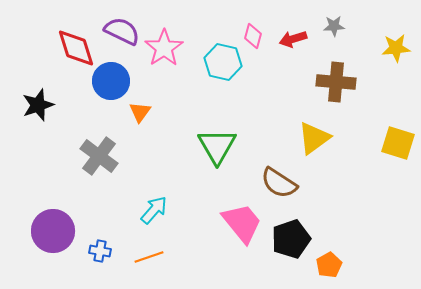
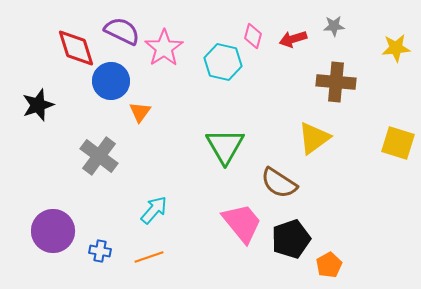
green triangle: moved 8 px right
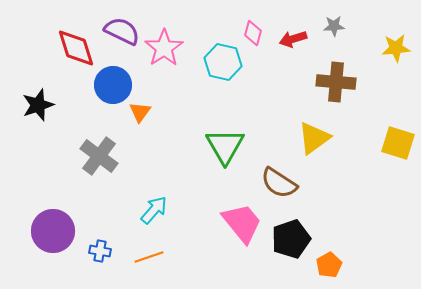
pink diamond: moved 3 px up
blue circle: moved 2 px right, 4 px down
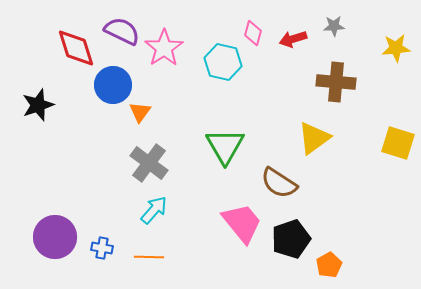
gray cross: moved 50 px right, 7 px down
purple circle: moved 2 px right, 6 px down
blue cross: moved 2 px right, 3 px up
orange line: rotated 20 degrees clockwise
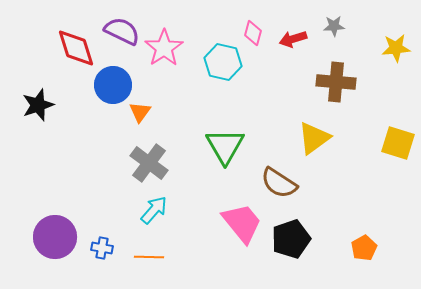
orange pentagon: moved 35 px right, 17 px up
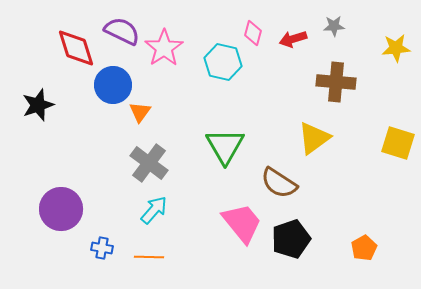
purple circle: moved 6 px right, 28 px up
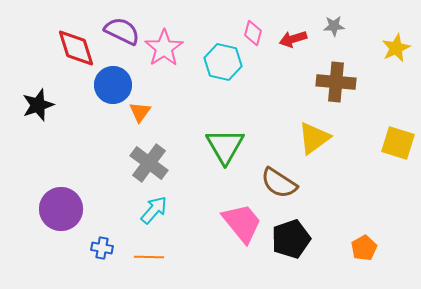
yellow star: rotated 20 degrees counterclockwise
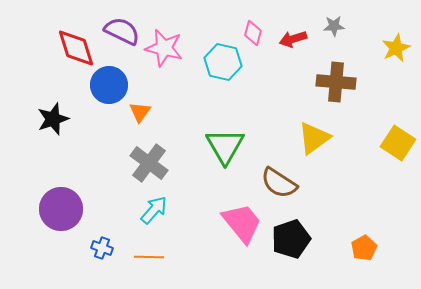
pink star: rotated 24 degrees counterclockwise
blue circle: moved 4 px left
black star: moved 15 px right, 14 px down
yellow square: rotated 16 degrees clockwise
blue cross: rotated 10 degrees clockwise
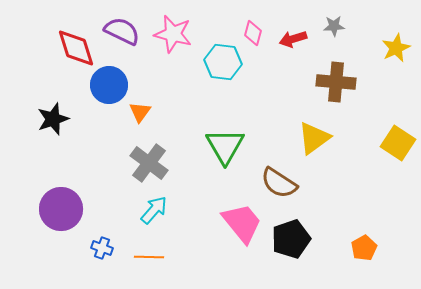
pink star: moved 9 px right, 14 px up
cyan hexagon: rotated 6 degrees counterclockwise
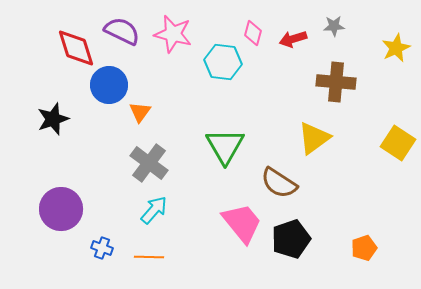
orange pentagon: rotated 10 degrees clockwise
